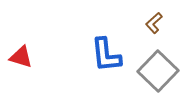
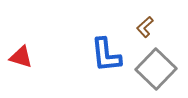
brown L-shape: moved 9 px left, 4 px down
gray square: moved 2 px left, 2 px up
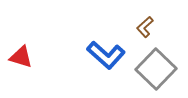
blue L-shape: rotated 42 degrees counterclockwise
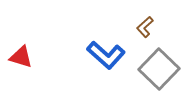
gray square: moved 3 px right
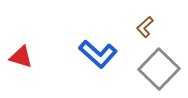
blue L-shape: moved 8 px left, 1 px up
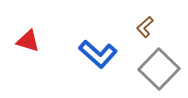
red triangle: moved 7 px right, 16 px up
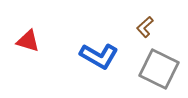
blue L-shape: moved 1 px right, 2 px down; rotated 12 degrees counterclockwise
gray square: rotated 18 degrees counterclockwise
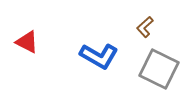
red triangle: moved 1 px left, 1 px down; rotated 10 degrees clockwise
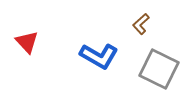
brown L-shape: moved 4 px left, 3 px up
red triangle: rotated 20 degrees clockwise
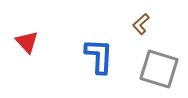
blue L-shape: rotated 117 degrees counterclockwise
gray square: rotated 9 degrees counterclockwise
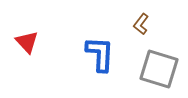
brown L-shape: rotated 10 degrees counterclockwise
blue L-shape: moved 1 px right, 2 px up
